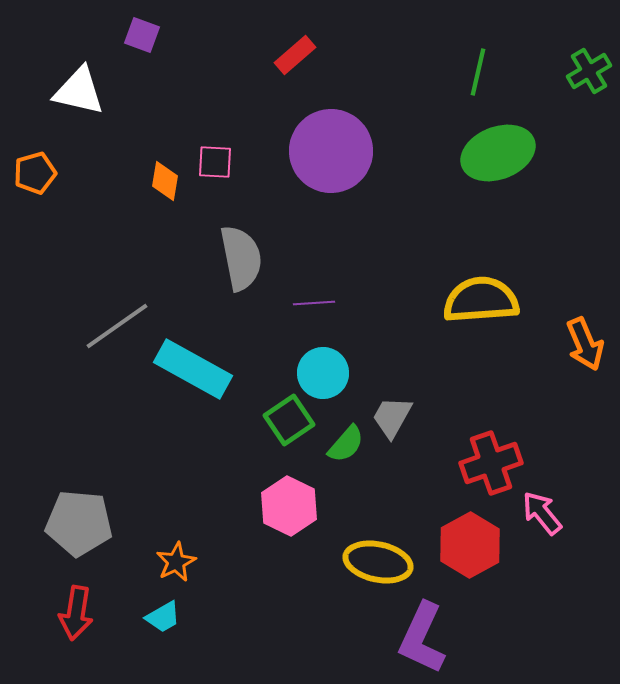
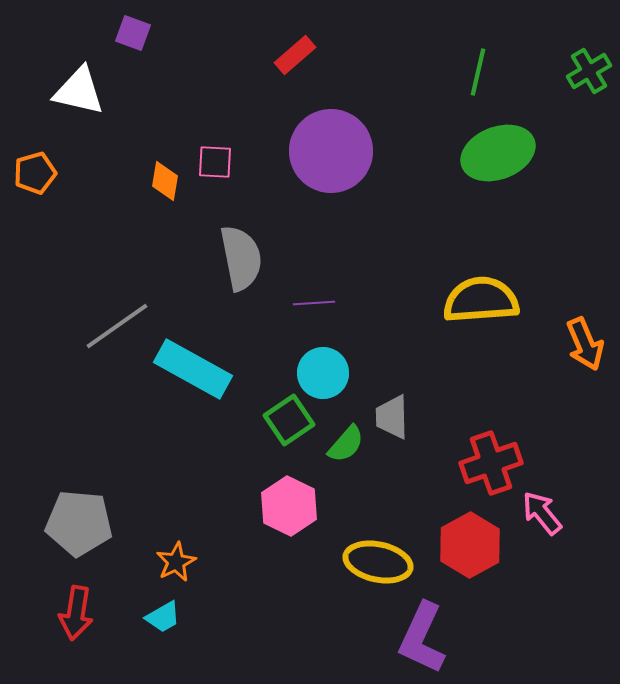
purple square: moved 9 px left, 2 px up
gray trapezoid: rotated 30 degrees counterclockwise
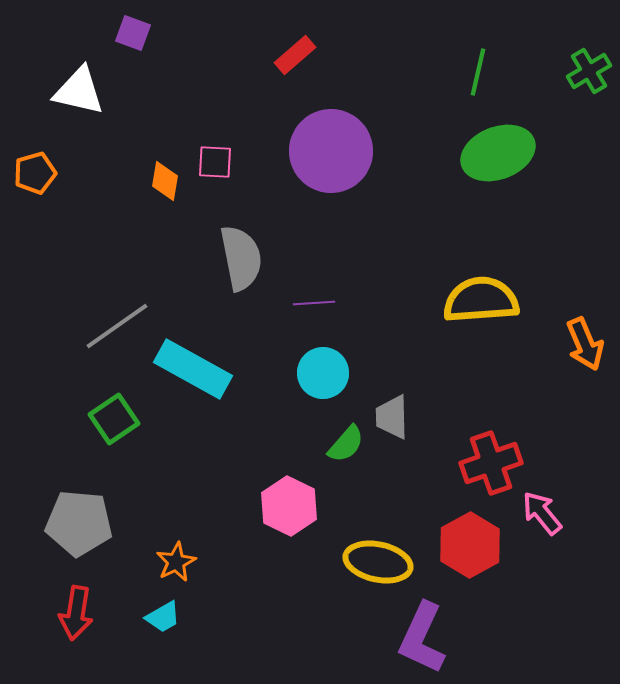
green square: moved 175 px left, 1 px up
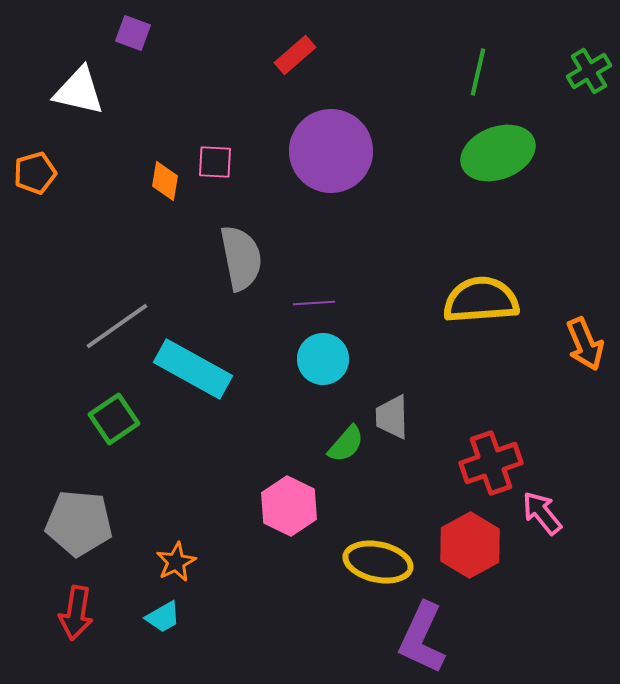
cyan circle: moved 14 px up
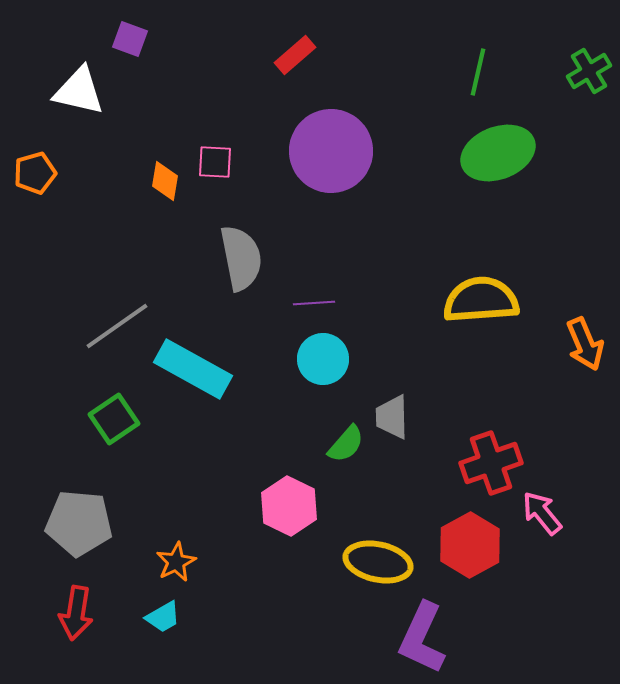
purple square: moved 3 px left, 6 px down
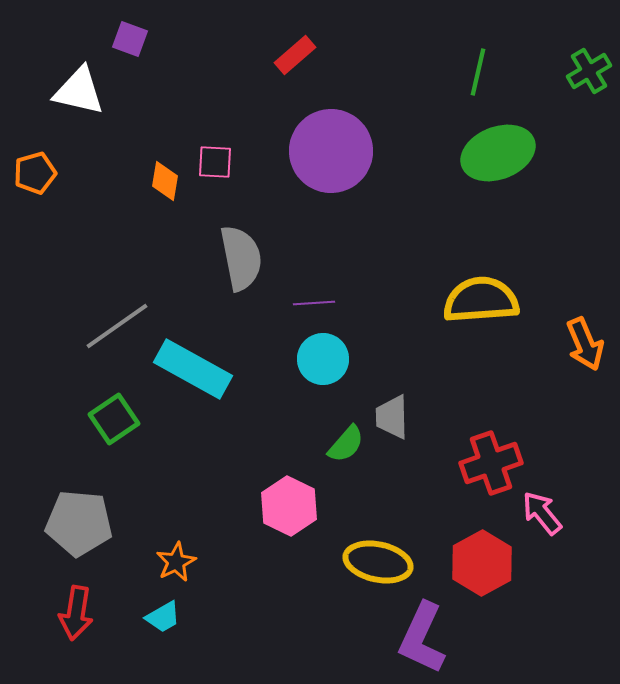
red hexagon: moved 12 px right, 18 px down
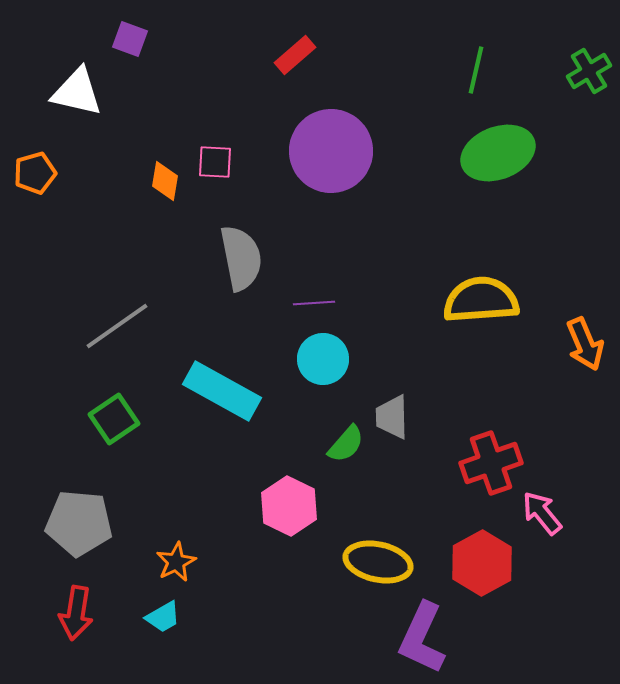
green line: moved 2 px left, 2 px up
white triangle: moved 2 px left, 1 px down
cyan rectangle: moved 29 px right, 22 px down
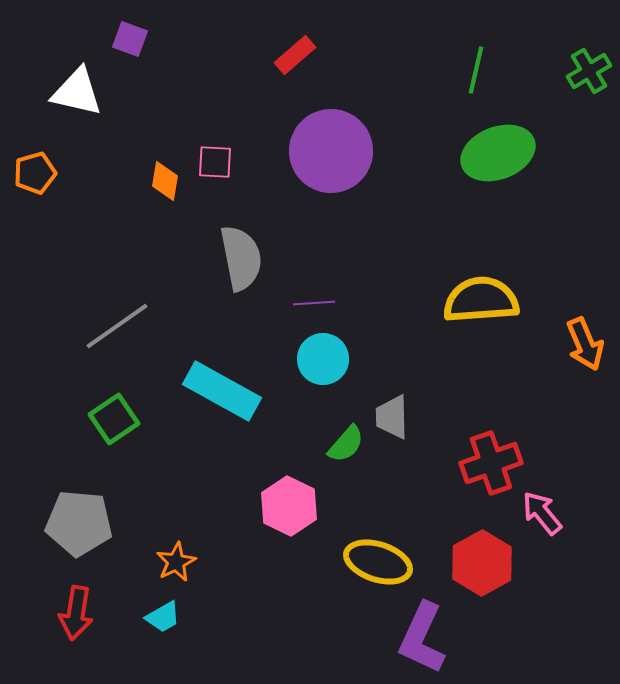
yellow ellipse: rotated 6 degrees clockwise
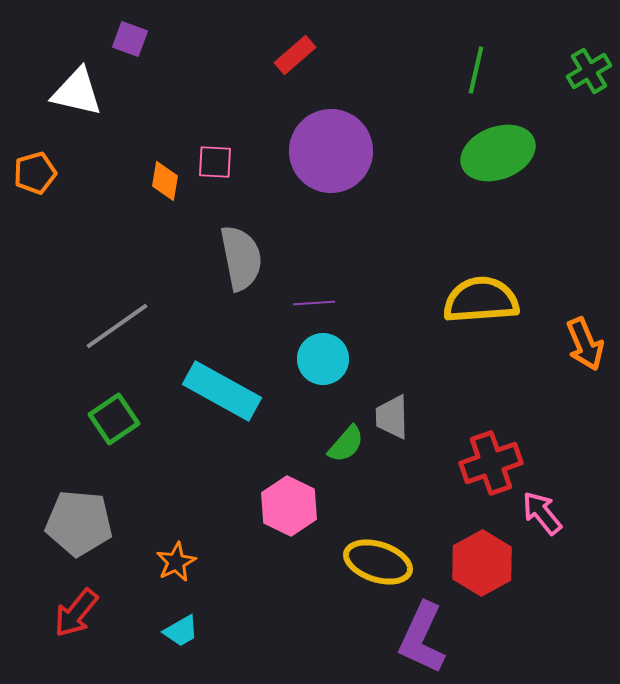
red arrow: rotated 30 degrees clockwise
cyan trapezoid: moved 18 px right, 14 px down
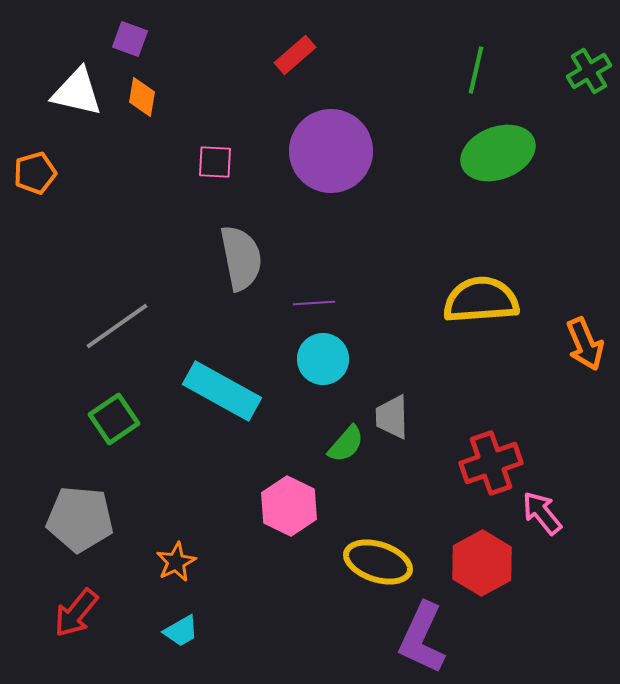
orange diamond: moved 23 px left, 84 px up
gray pentagon: moved 1 px right, 4 px up
